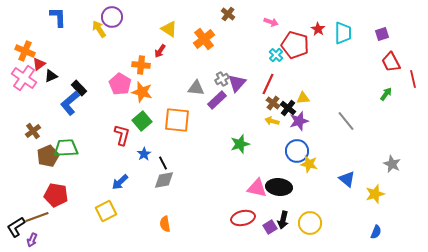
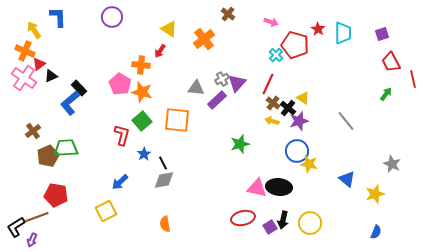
yellow arrow at (99, 29): moved 65 px left, 1 px down
yellow triangle at (303, 98): rotated 40 degrees clockwise
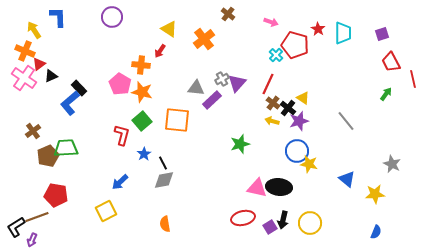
purple rectangle at (217, 100): moved 5 px left
yellow star at (375, 194): rotated 12 degrees clockwise
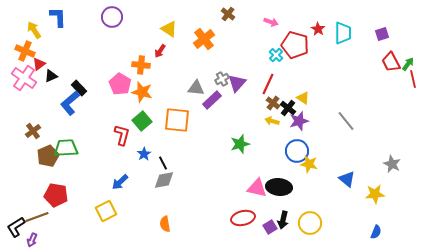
green arrow at (386, 94): moved 22 px right, 30 px up
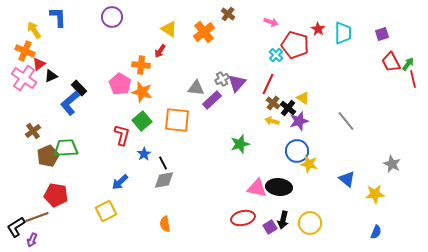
orange cross at (204, 39): moved 7 px up
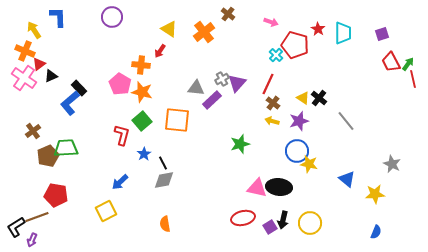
black cross at (288, 108): moved 31 px right, 10 px up
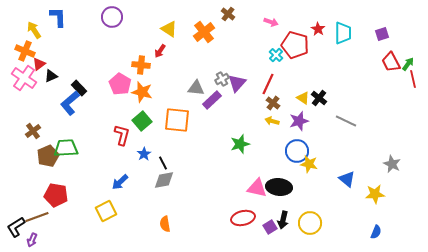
gray line at (346, 121): rotated 25 degrees counterclockwise
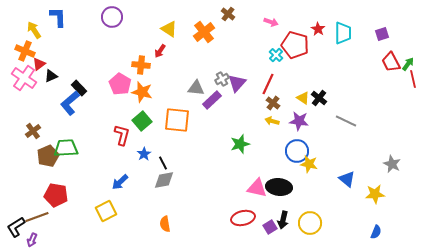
purple star at (299, 121): rotated 24 degrees clockwise
